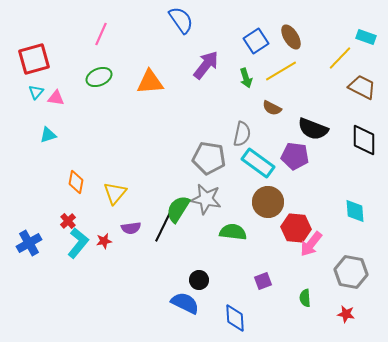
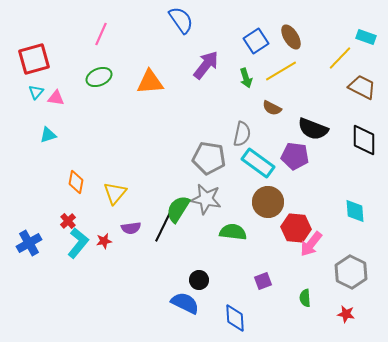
gray hexagon at (351, 272): rotated 16 degrees clockwise
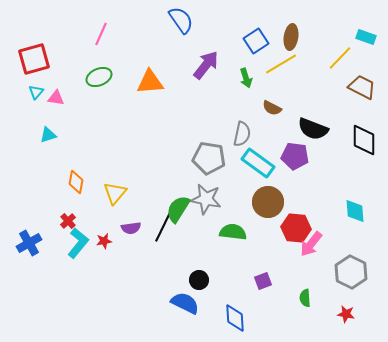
brown ellipse at (291, 37): rotated 40 degrees clockwise
yellow line at (281, 71): moved 7 px up
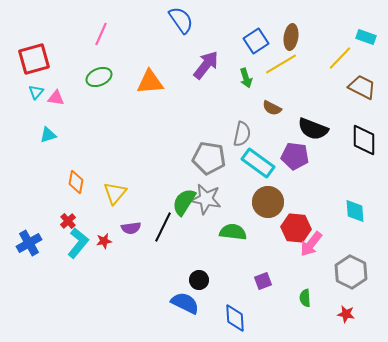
green semicircle at (178, 209): moved 6 px right, 7 px up
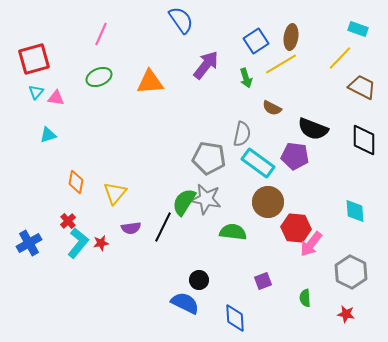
cyan rectangle at (366, 37): moved 8 px left, 8 px up
red star at (104, 241): moved 3 px left, 2 px down
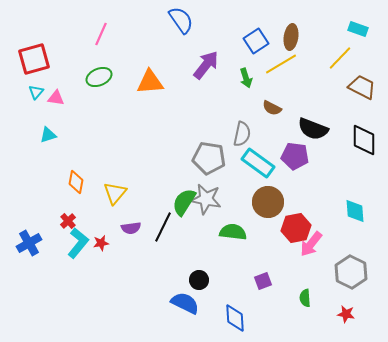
red hexagon at (296, 228): rotated 16 degrees counterclockwise
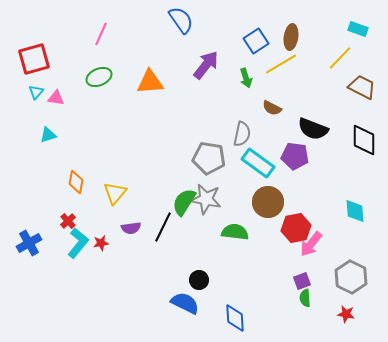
green semicircle at (233, 232): moved 2 px right
gray hexagon at (351, 272): moved 5 px down
purple square at (263, 281): moved 39 px right
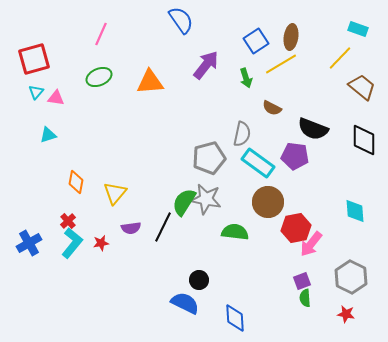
brown trapezoid at (362, 87): rotated 12 degrees clockwise
gray pentagon at (209, 158): rotated 24 degrees counterclockwise
cyan L-shape at (78, 243): moved 6 px left
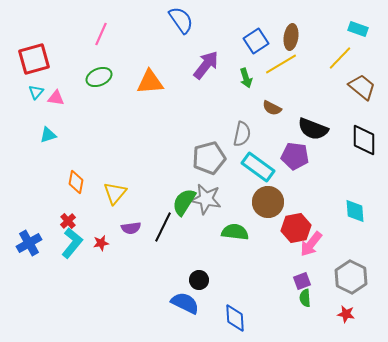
cyan rectangle at (258, 163): moved 4 px down
